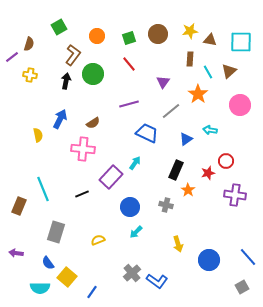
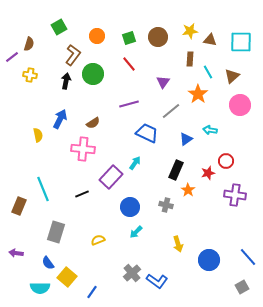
brown circle at (158, 34): moved 3 px down
brown triangle at (229, 71): moved 3 px right, 5 px down
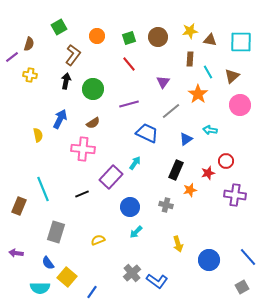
green circle at (93, 74): moved 15 px down
orange star at (188, 190): moved 2 px right; rotated 24 degrees clockwise
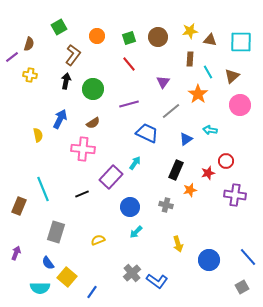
purple arrow at (16, 253): rotated 104 degrees clockwise
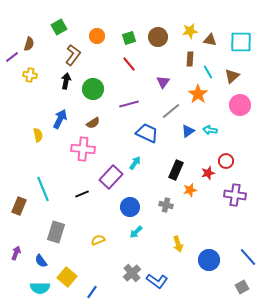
blue triangle at (186, 139): moved 2 px right, 8 px up
blue semicircle at (48, 263): moved 7 px left, 2 px up
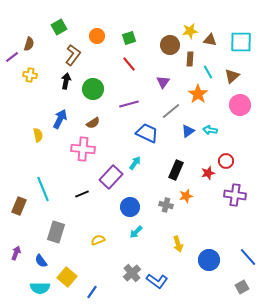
brown circle at (158, 37): moved 12 px right, 8 px down
orange star at (190, 190): moved 4 px left, 6 px down
